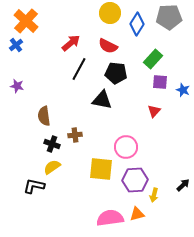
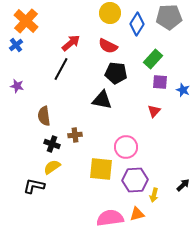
black line: moved 18 px left
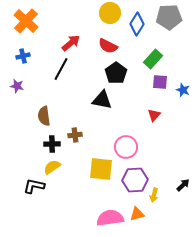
blue cross: moved 7 px right, 11 px down; rotated 24 degrees clockwise
black pentagon: rotated 30 degrees clockwise
red triangle: moved 4 px down
black cross: rotated 21 degrees counterclockwise
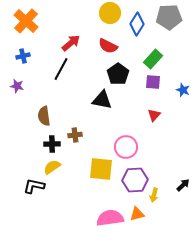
black pentagon: moved 2 px right, 1 px down
purple square: moved 7 px left
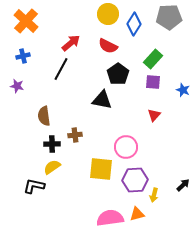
yellow circle: moved 2 px left, 1 px down
blue diamond: moved 3 px left
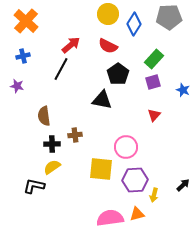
red arrow: moved 2 px down
green rectangle: moved 1 px right
purple square: rotated 21 degrees counterclockwise
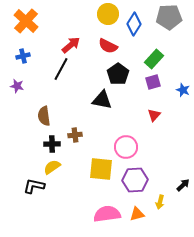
yellow arrow: moved 6 px right, 7 px down
pink semicircle: moved 3 px left, 4 px up
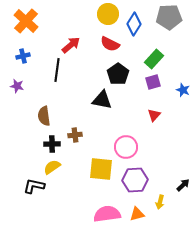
red semicircle: moved 2 px right, 2 px up
black line: moved 4 px left, 1 px down; rotated 20 degrees counterclockwise
